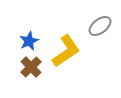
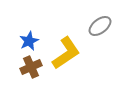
yellow L-shape: moved 2 px down
brown cross: rotated 20 degrees clockwise
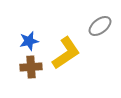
blue star: rotated 12 degrees clockwise
brown cross: rotated 20 degrees clockwise
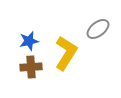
gray ellipse: moved 2 px left, 3 px down
yellow L-shape: rotated 24 degrees counterclockwise
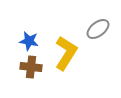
blue star: rotated 24 degrees clockwise
brown cross: rotated 10 degrees clockwise
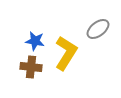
blue star: moved 6 px right
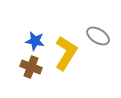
gray ellipse: moved 7 px down; rotated 70 degrees clockwise
brown cross: rotated 15 degrees clockwise
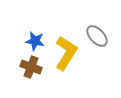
gray ellipse: moved 1 px left; rotated 15 degrees clockwise
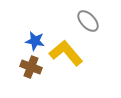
gray ellipse: moved 9 px left, 15 px up
yellow L-shape: rotated 72 degrees counterclockwise
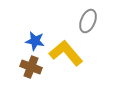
gray ellipse: rotated 65 degrees clockwise
